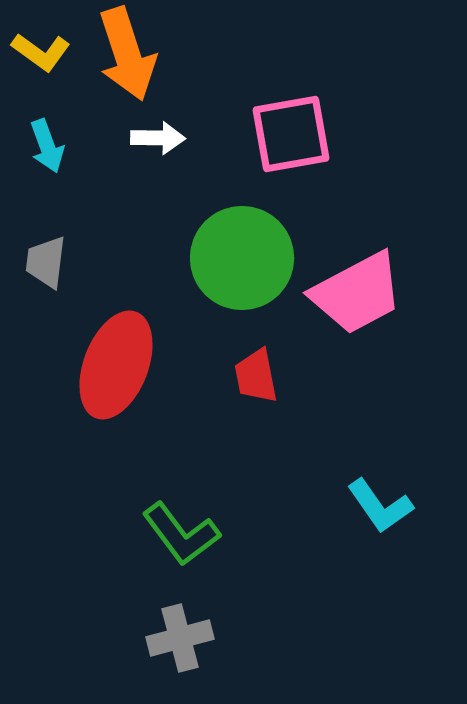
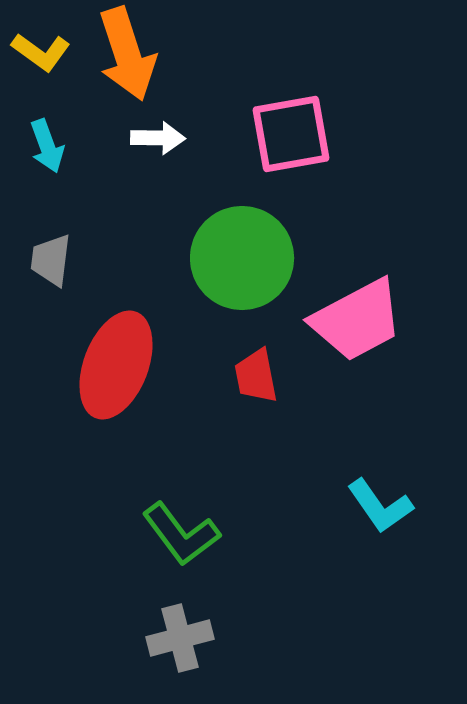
gray trapezoid: moved 5 px right, 2 px up
pink trapezoid: moved 27 px down
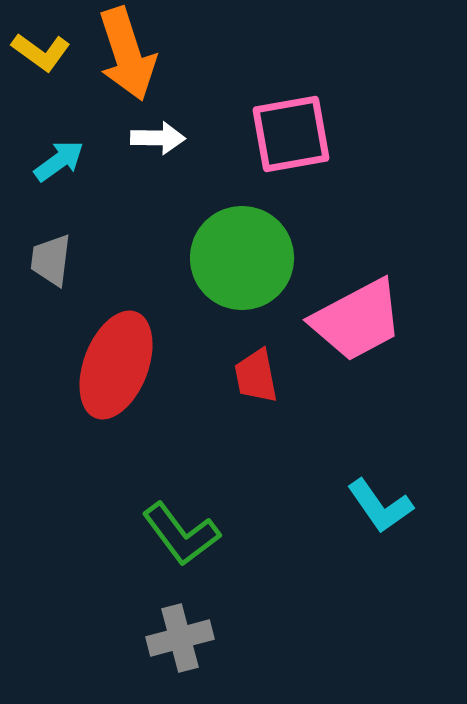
cyan arrow: moved 12 px right, 15 px down; rotated 106 degrees counterclockwise
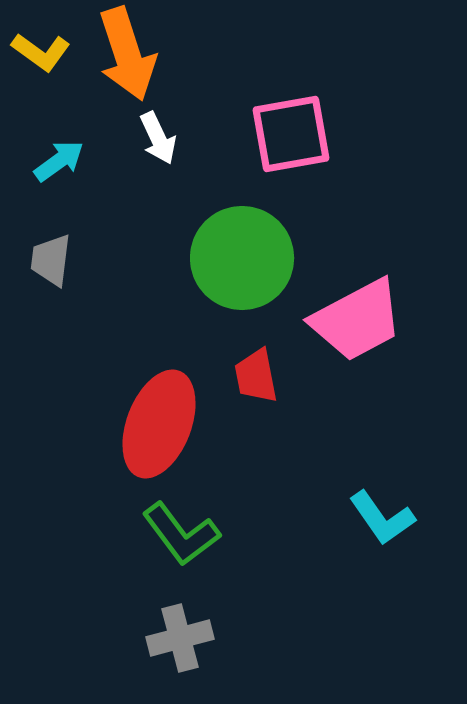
white arrow: rotated 64 degrees clockwise
red ellipse: moved 43 px right, 59 px down
cyan L-shape: moved 2 px right, 12 px down
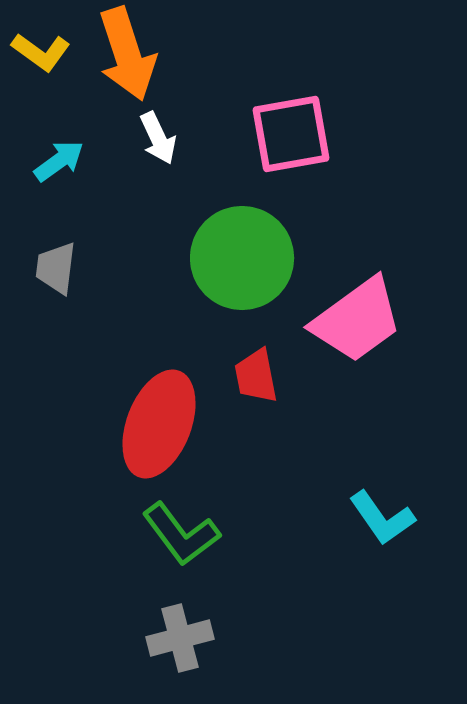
gray trapezoid: moved 5 px right, 8 px down
pink trapezoid: rotated 8 degrees counterclockwise
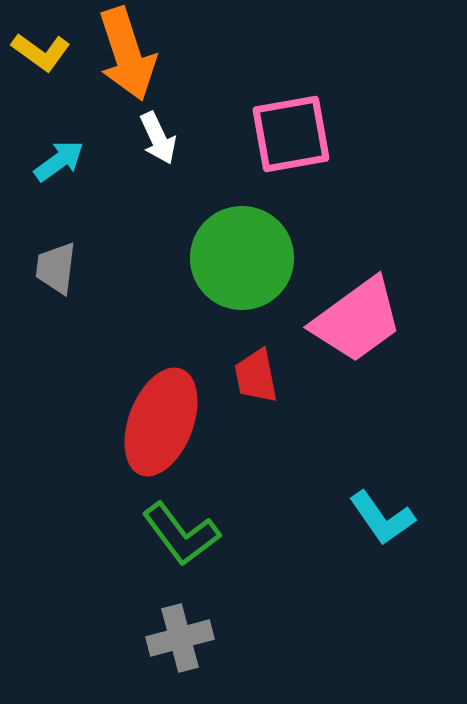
red ellipse: moved 2 px right, 2 px up
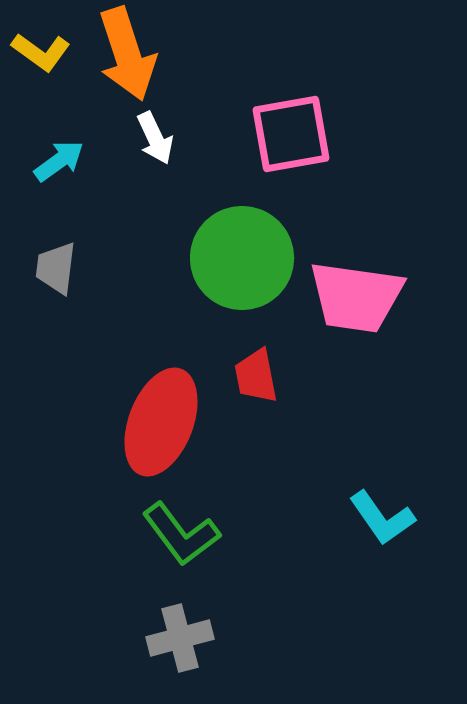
white arrow: moved 3 px left
pink trapezoid: moved 1 px left, 23 px up; rotated 44 degrees clockwise
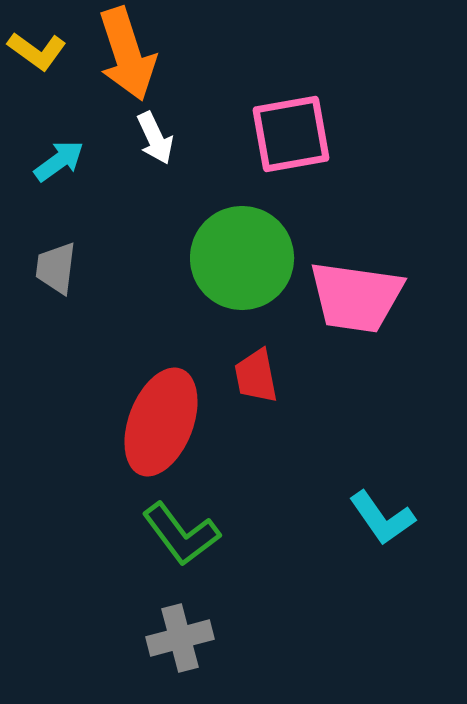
yellow L-shape: moved 4 px left, 1 px up
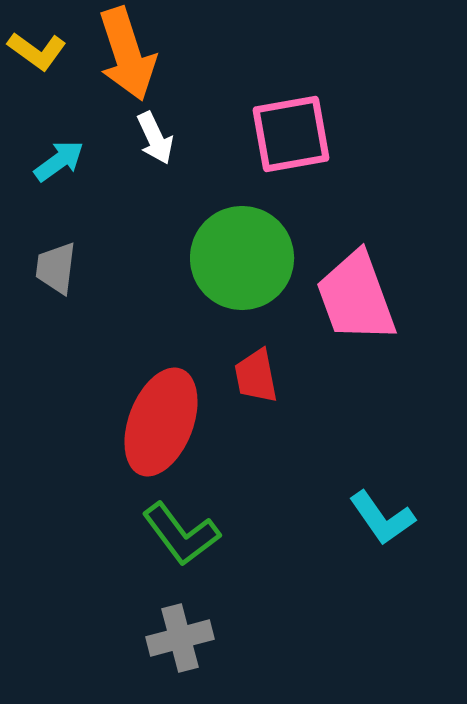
pink trapezoid: rotated 62 degrees clockwise
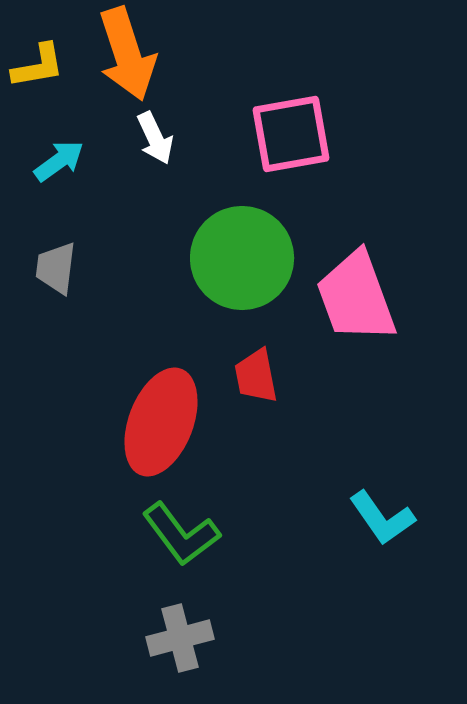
yellow L-shape: moved 1 px right, 15 px down; rotated 46 degrees counterclockwise
